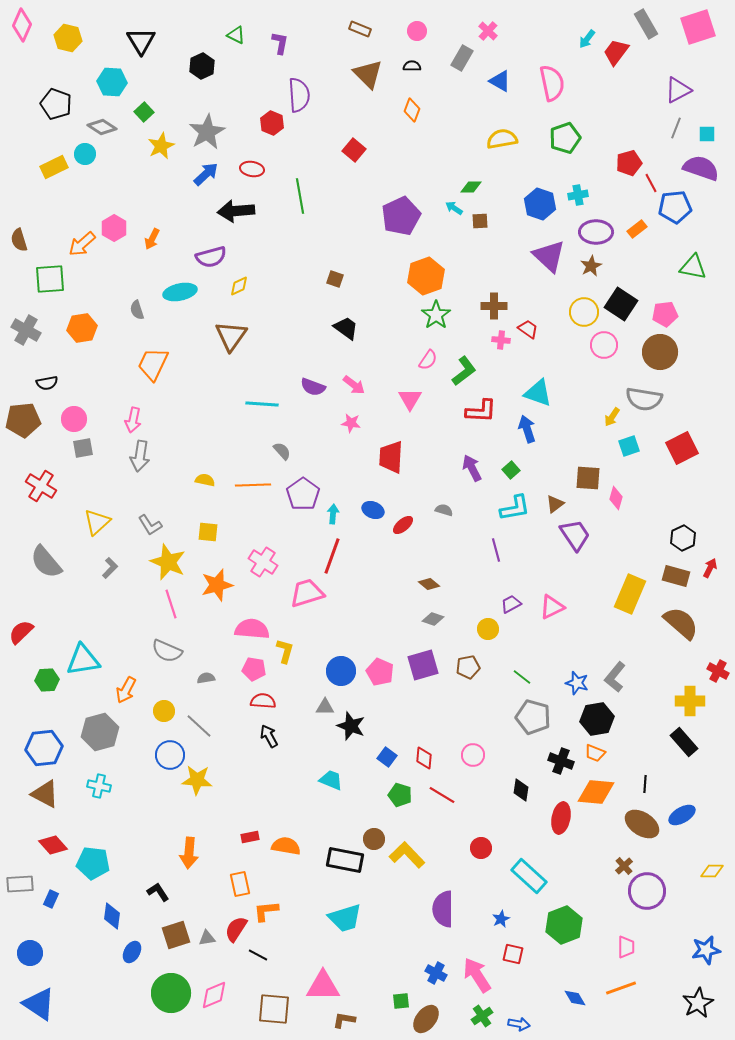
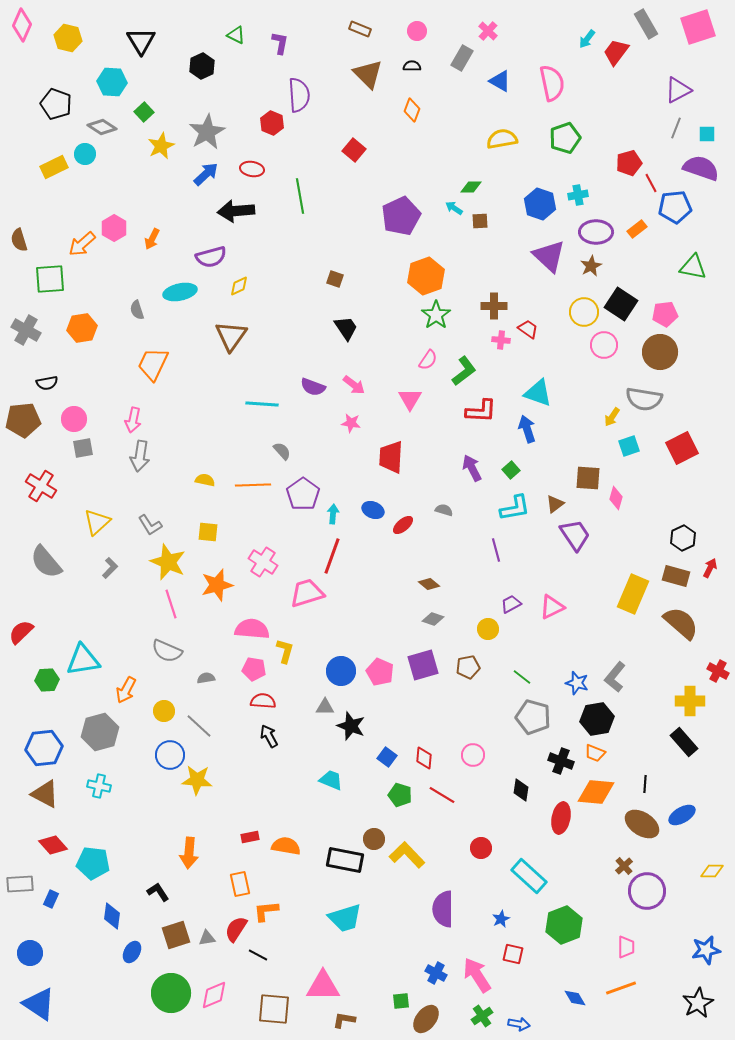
black trapezoid at (346, 328): rotated 20 degrees clockwise
yellow rectangle at (630, 594): moved 3 px right
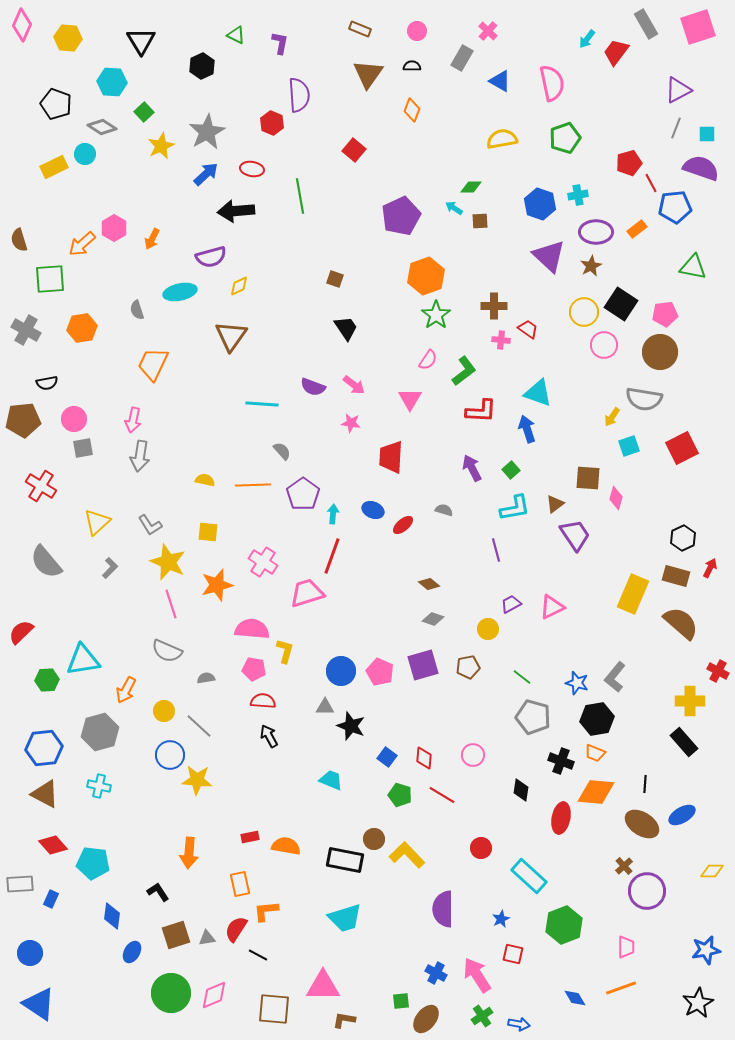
yellow hexagon at (68, 38): rotated 8 degrees counterclockwise
brown triangle at (368, 74): rotated 20 degrees clockwise
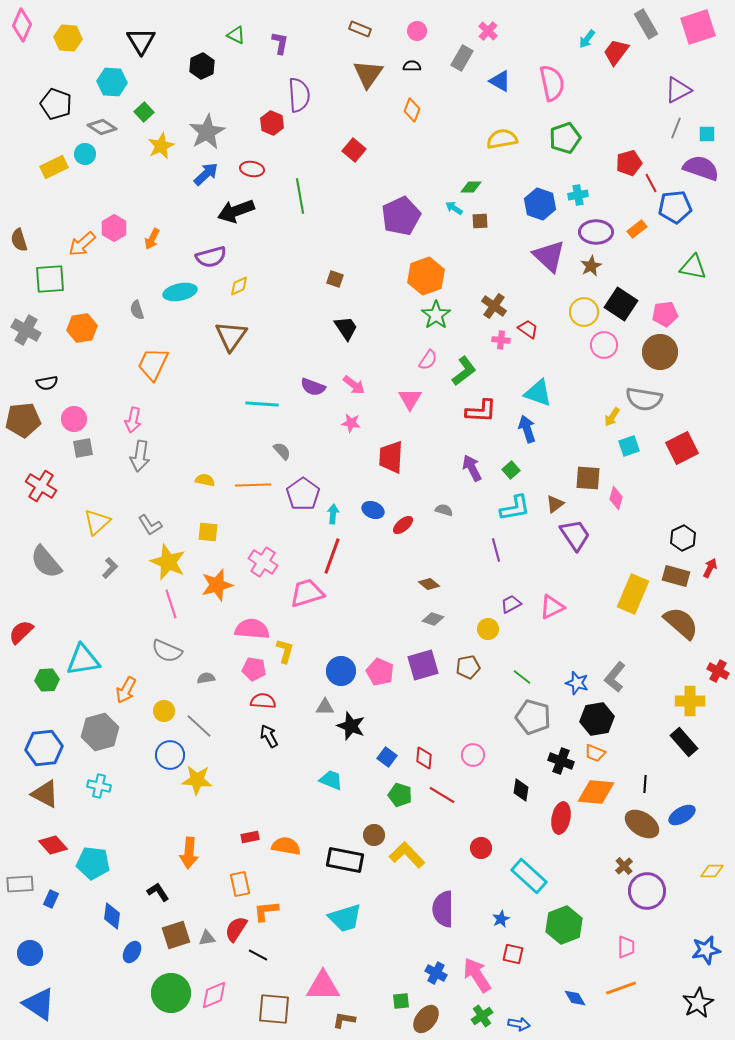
black arrow at (236, 211): rotated 15 degrees counterclockwise
brown cross at (494, 306): rotated 35 degrees clockwise
brown circle at (374, 839): moved 4 px up
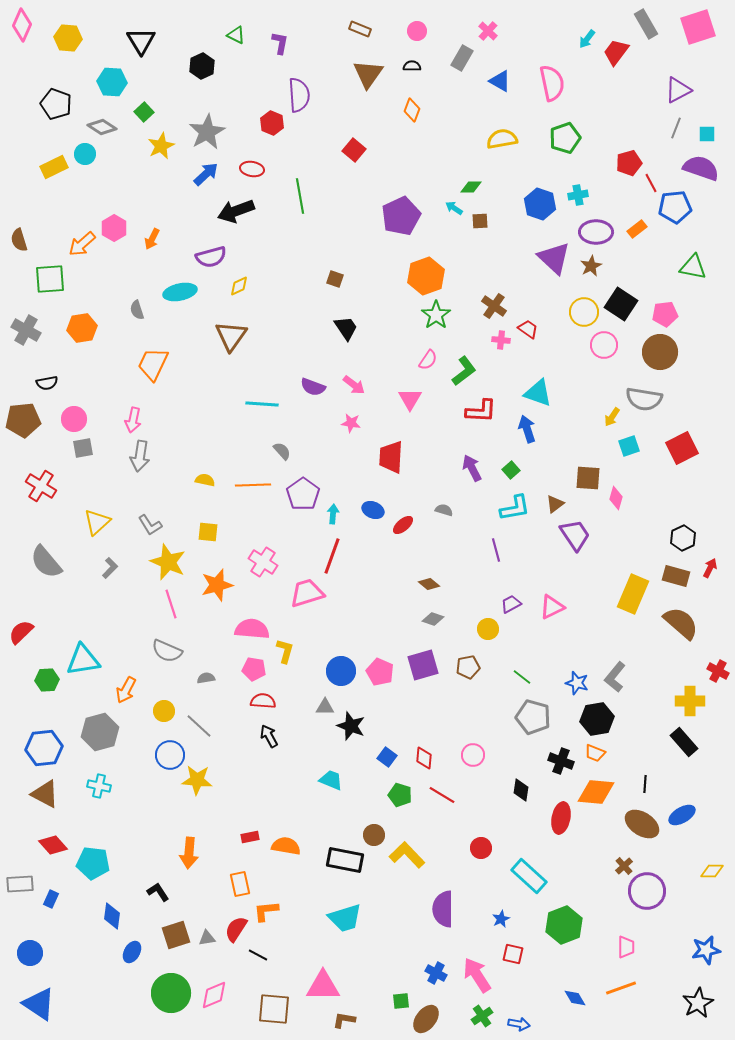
purple triangle at (549, 256): moved 5 px right, 2 px down
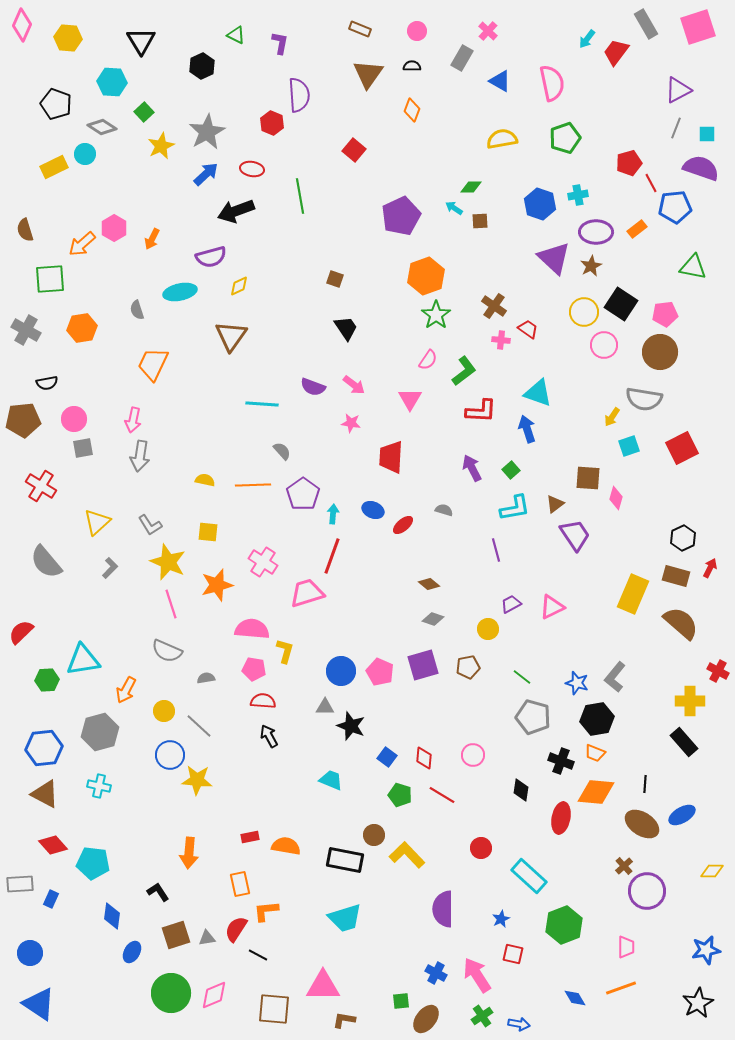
brown semicircle at (19, 240): moved 6 px right, 10 px up
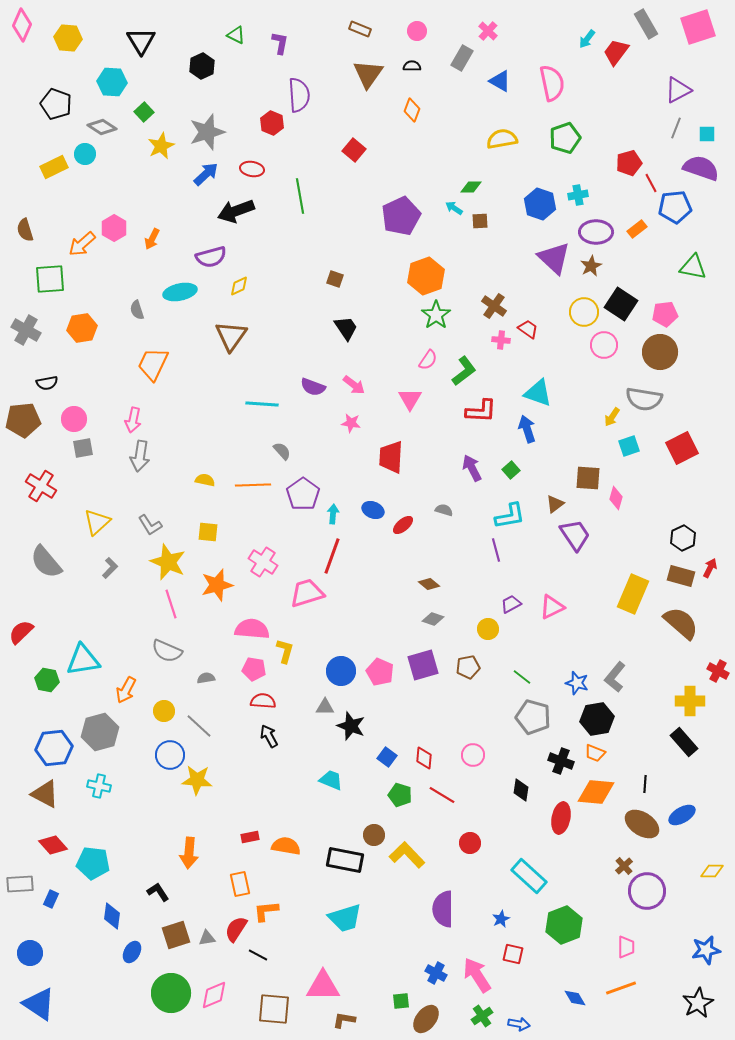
gray star at (207, 132): rotated 12 degrees clockwise
cyan L-shape at (515, 508): moved 5 px left, 8 px down
brown rectangle at (676, 576): moved 5 px right
green hexagon at (47, 680): rotated 15 degrees clockwise
blue hexagon at (44, 748): moved 10 px right
red circle at (481, 848): moved 11 px left, 5 px up
